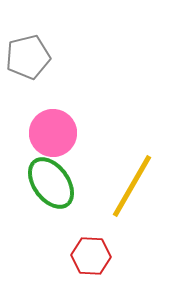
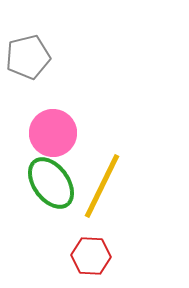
yellow line: moved 30 px left; rotated 4 degrees counterclockwise
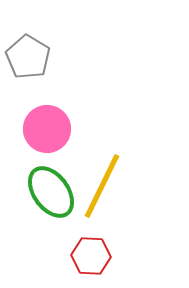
gray pentagon: rotated 27 degrees counterclockwise
pink circle: moved 6 px left, 4 px up
green ellipse: moved 9 px down
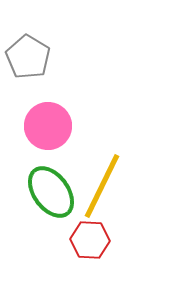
pink circle: moved 1 px right, 3 px up
red hexagon: moved 1 px left, 16 px up
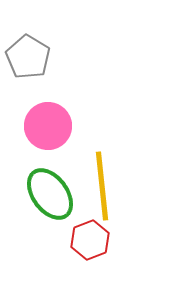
yellow line: rotated 32 degrees counterclockwise
green ellipse: moved 1 px left, 2 px down
red hexagon: rotated 24 degrees counterclockwise
